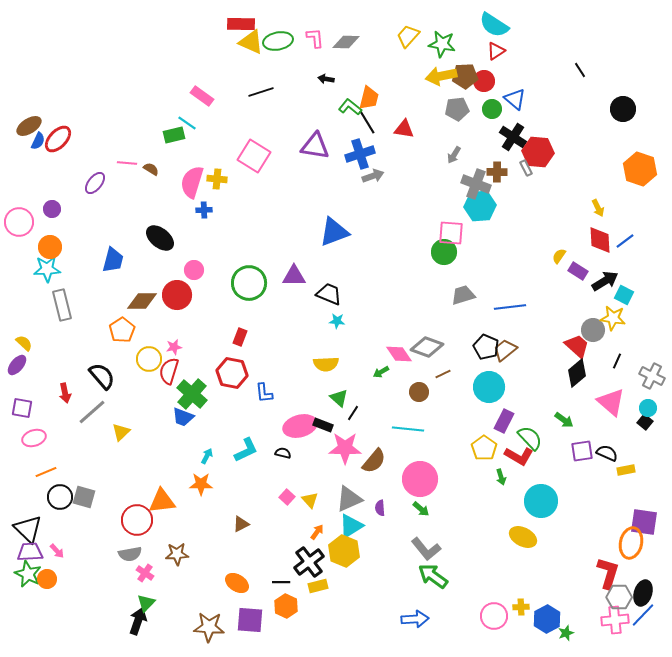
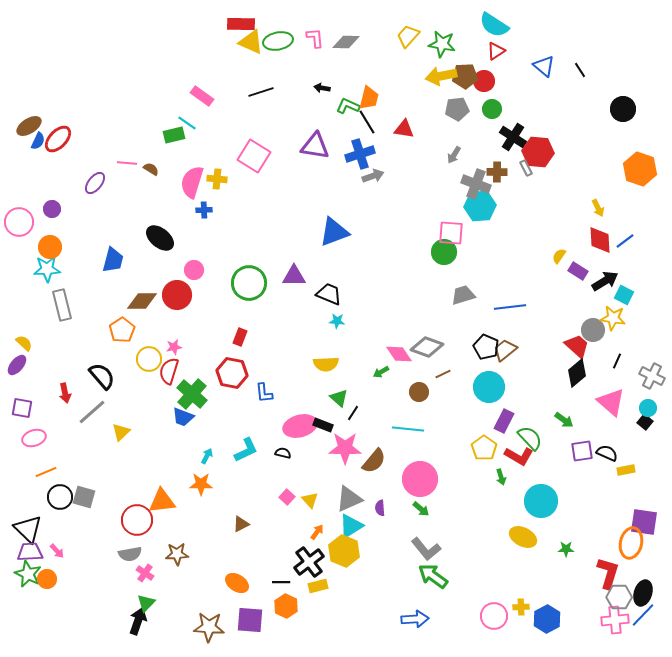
black arrow at (326, 79): moved 4 px left, 9 px down
blue triangle at (515, 99): moved 29 px right, 33 px up
green L-shape at (350, 107): moved 2 px left, 1 px up; rotated 15 degrees counterclockwise
green star at (566, 633): moved 84 px up; rotated 21 degrees clockwise
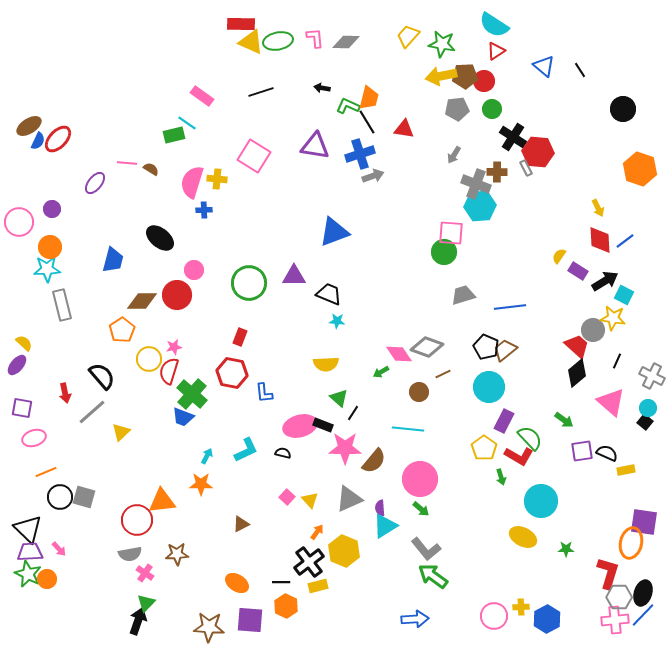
cyan triangle at (351, 526): moved 34 px right
pink arrow at (57, 551): moved 2 px right, 2 px up
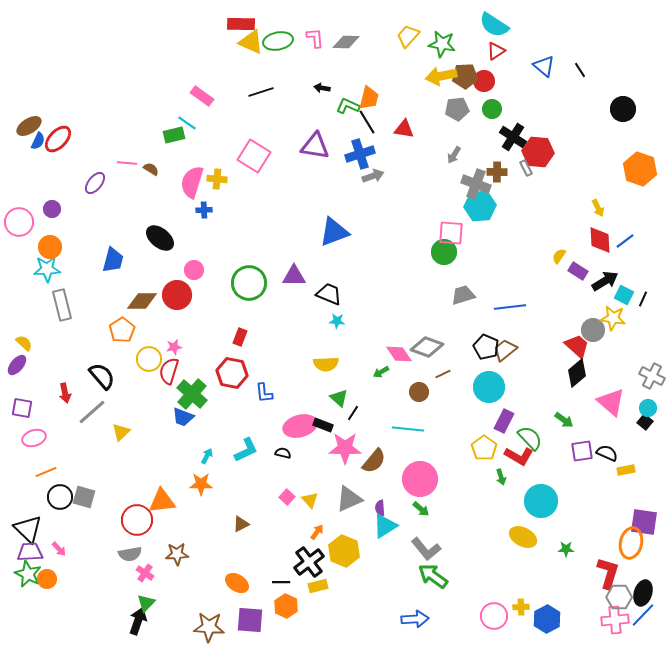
black line at (617, 361): moved 26 px right, 62 px up
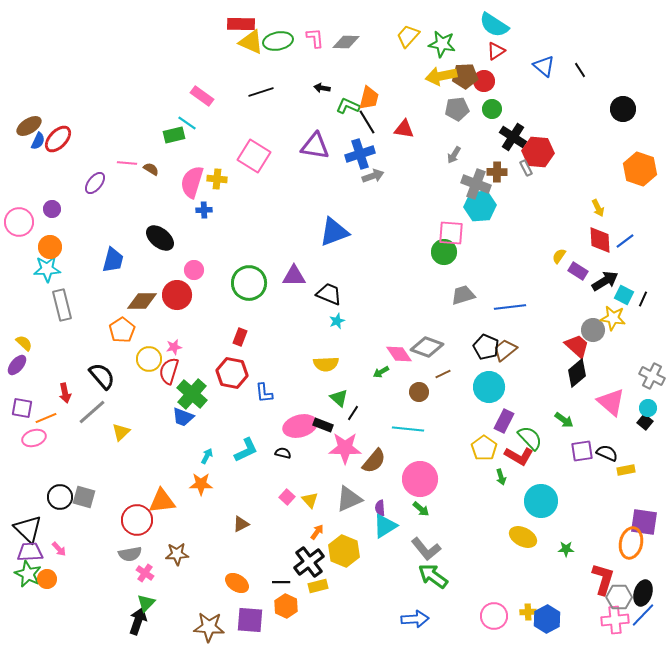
cyan star at (337, 321): rotated 28 degrees counterclockwise
orange line at (46, 472): moved 54 px up
red L-shape at (608, 573): moved 5 px left, 6 px down
yellow cross at (521, 607): moved 7 px right, 5 px down
